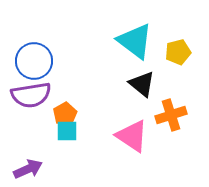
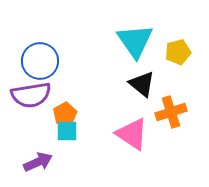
cyan triangle: rotated 18 degrees clockwise
blue circle: moved 6 px right
orange cross: moved 3 px up
pink triangle: moved 2 px up
purple arrow: moved 10 px right, 7 px up
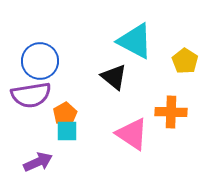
cyan triangle: rotated 27 degrees counterclockwise
yellow pentagon: moved 7 px right, 9 px down; rotated 25 degrees counterclockwise
black triangle: moved 28 px left, 7 px up
orange cross: rotated 20 degrees clockwise
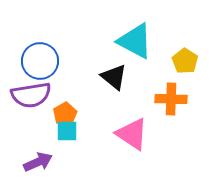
orange cross: moved 13 px up
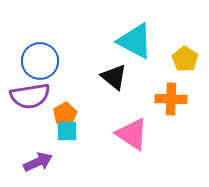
yellow pentagon: moved 2 px up
purple semicircle: moved 1 px left, 1 px down
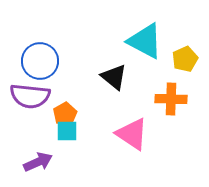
cyan triangle: moved 10 px right
yellow pentagon: rotated 15 degrees clockwise
purple semicircle: rotated 15 degrees clockwise
